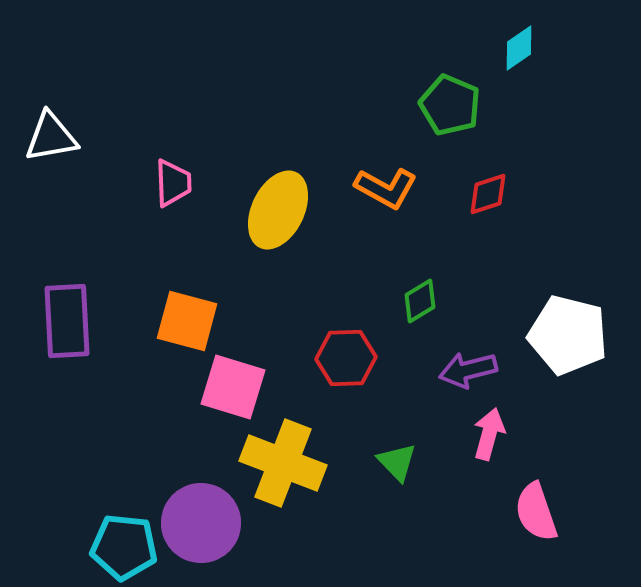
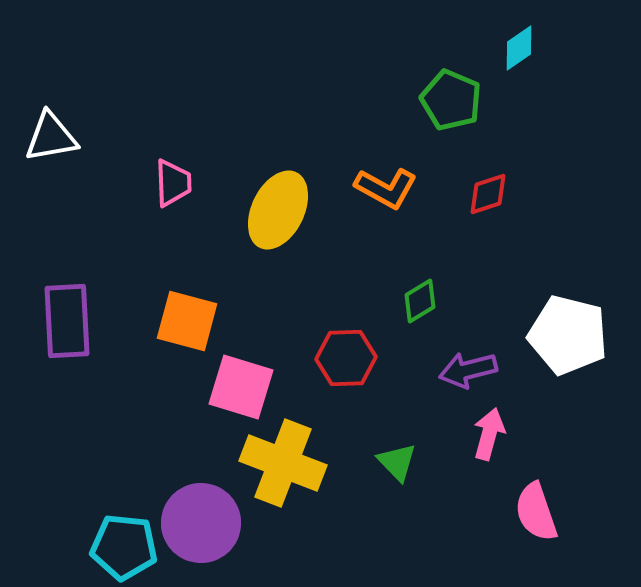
green pentagon: moved 1 px right, 5 px up
pink square: moved 8 px right
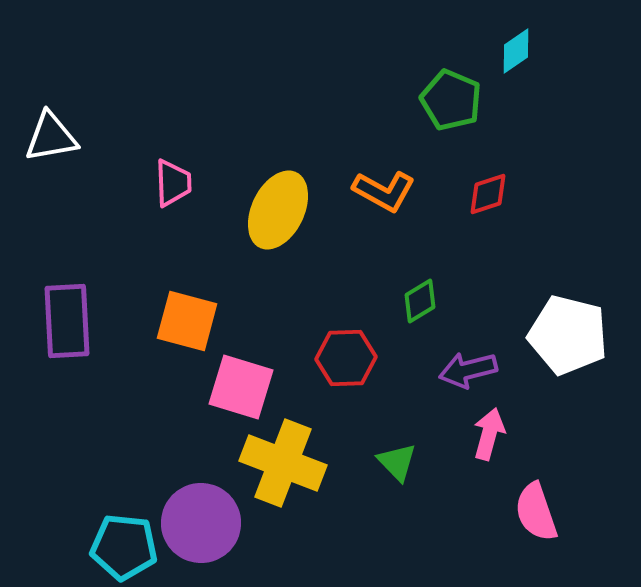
cyan diamond: moved 3 px left, 3 px down
orange L-shape: moved 2 px left, 3 px down
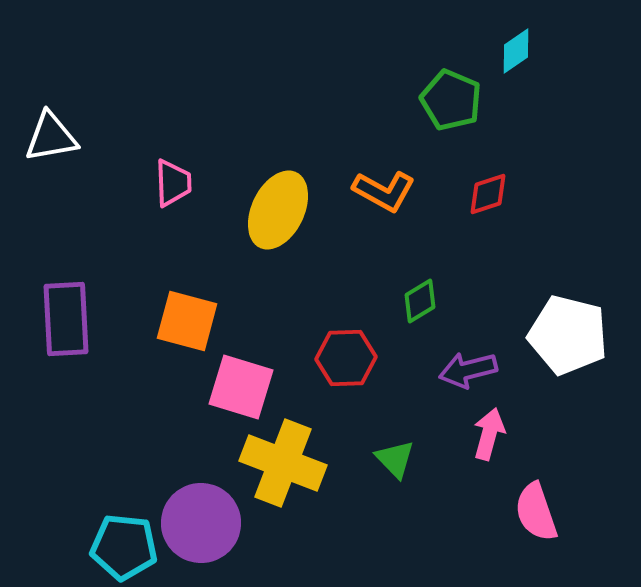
purple rectangle: moved 1 px left, 2 px up
green triangle: moved 2 px left, 3 px up
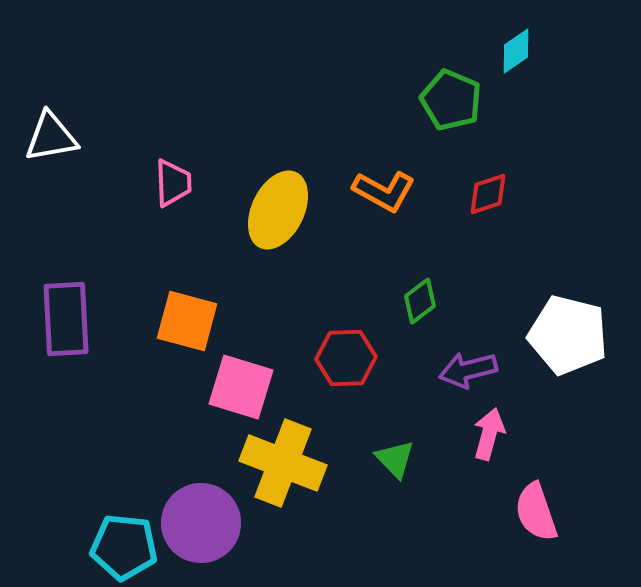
green diamond: rotated 6 degrees counterclockwise
